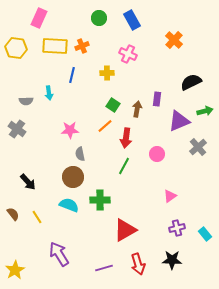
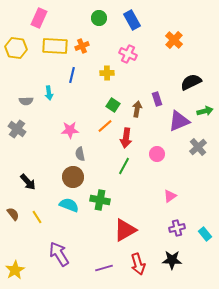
purple rectangle at (157, 99): rotated 24 degrees counterclockwise
green cross at (100, 200): rotated 12 degrees clockwise
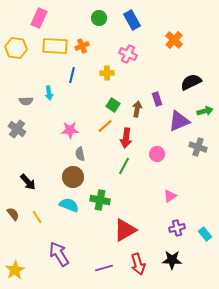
gray cross at (198, 147): rotated 30 degrees counterclockwise
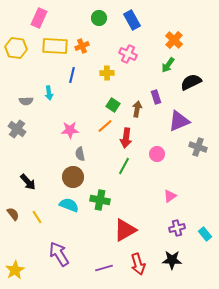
purple rectangle at (157, 99): moved 1 px left, 2 px up
green arrow at (205, 111): moved 37 px left, 46 px up; rotated 140 degrees clockwise
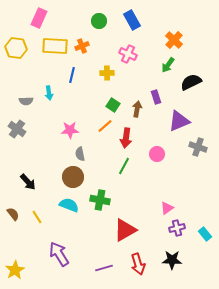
green circle at (99, 18): moved 3 px down
pink triangle at (170, 196): moved 3 px left, 12 px down
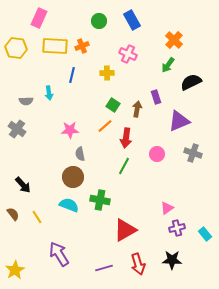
gray cross at (198, 147): moved 5 px left, 6 px down
black arrow at (28, 182): moved 5 px left, 3 px down
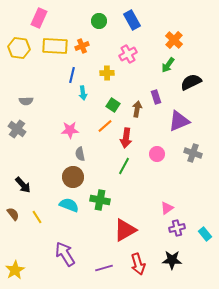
yellow hexagon at (16, 48): moved 3 px right
pink cross at (128, 54): rotated 36 degrees clockwise
cyan arrow at (49, 93): moved 34 px right
purple arrow at (59, 254): moved 6 px right
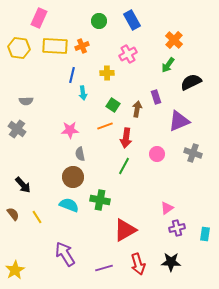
orange line at (105, 126): rotated 21 degrees clockwise
cyan rectangle at (205, 234): rotated 48 degrees clockwise
black star at (172, 260): moved 1 px left, 2 px down
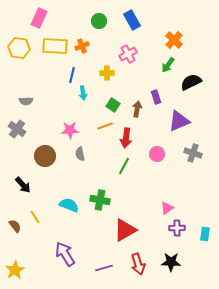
brown circle at (73, 177): moved 28 px left, 21 px up
brown semicircle at (13, 214): moved 2 px right, 12 px down
yellow line at (37, 217): moved 2 px left
purple cross at (177, 228): rotated 14 degrees clockwise
